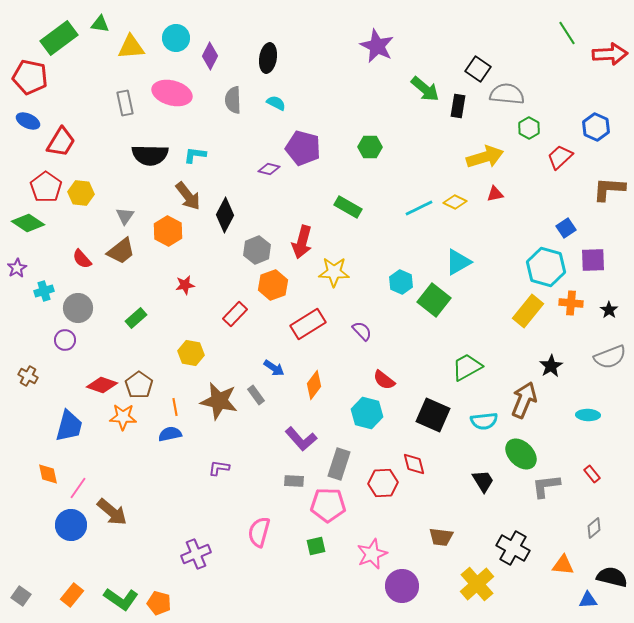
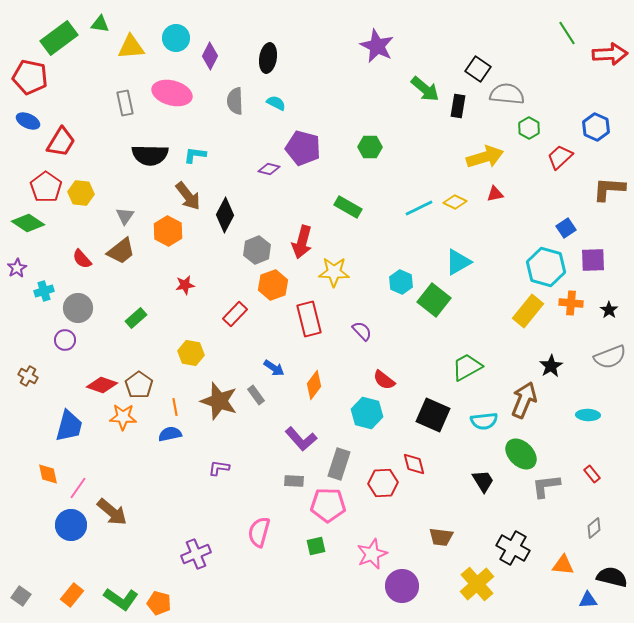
gray semicircle at (233, 100): moved 2 px right, 1 px down
red rectangle at (308, 324): moved 1 px right, 5 px up; rotated 72 degrees counterclockwise
brown star at (219, 401): rotated 6 degrees clockwise
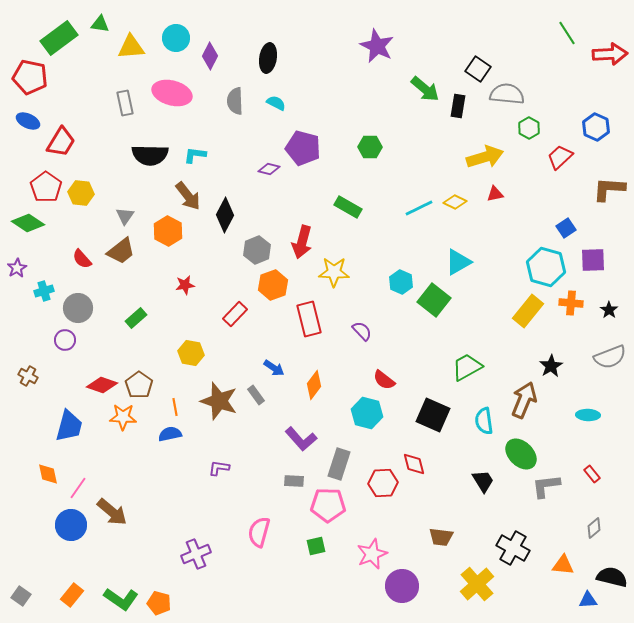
cyan semicircle at (484, 421): rotated 88 degrees clockwise
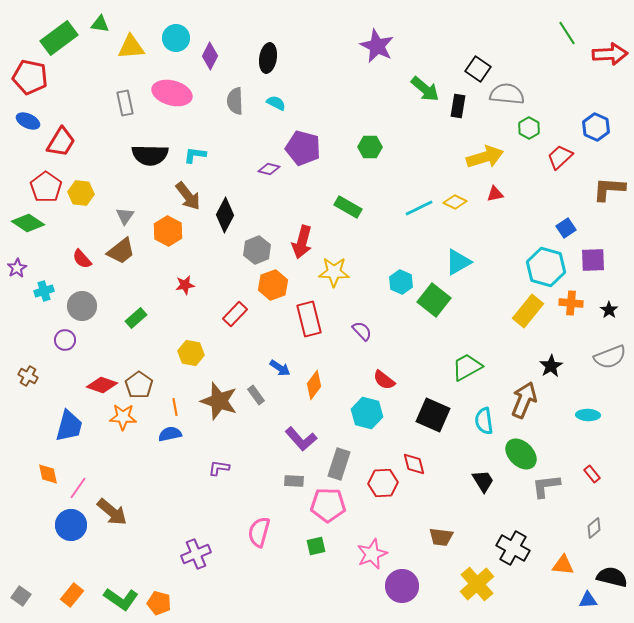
gray circle at (78, 308): moved 4 px right, 2 px up
blue arrow at (274, 368): moved 6 px right
